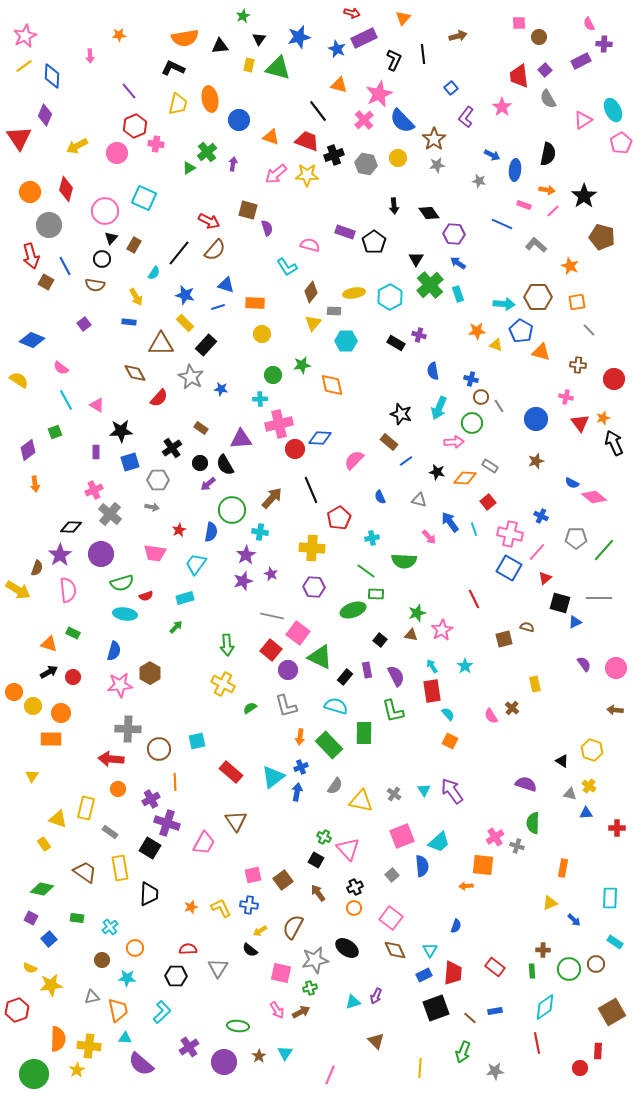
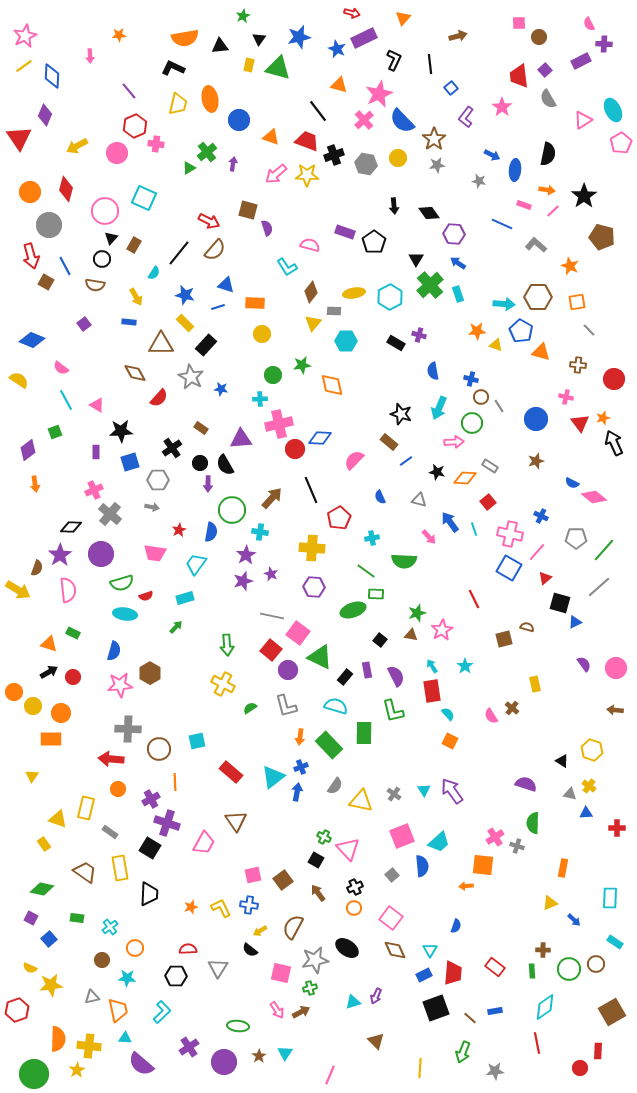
black line at (423, 54): moved 7 px right, 10 px down
purple arrow at (208, 484): rotated 49 degrees counterclockwise
gray line at (599, 598): moved 11 px up; rotated 40 degrees counterclockwise
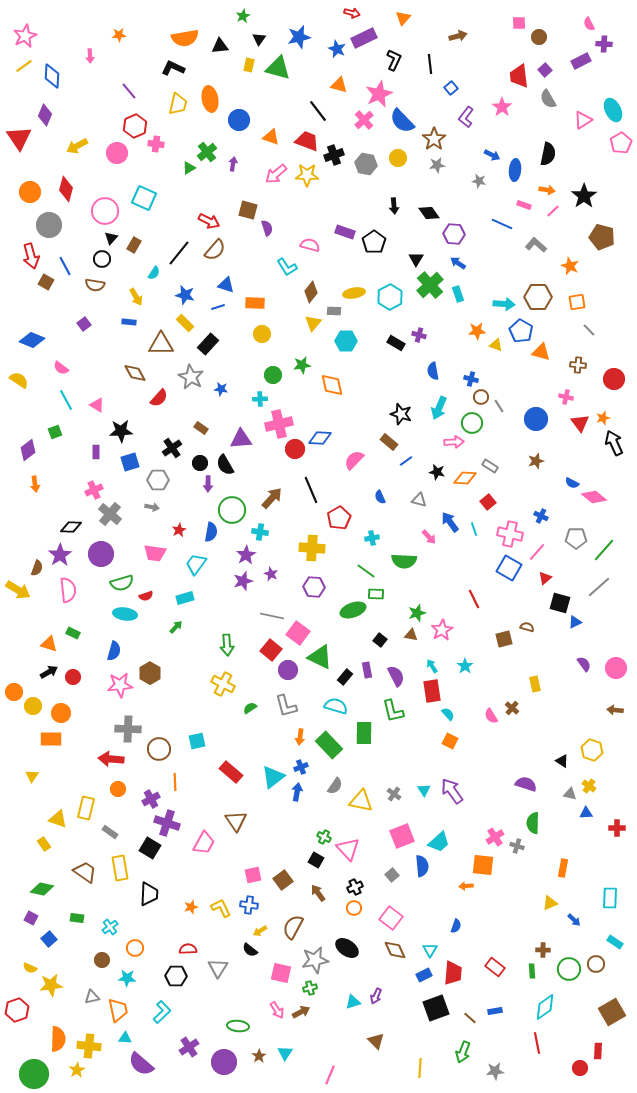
black rectangle at (206, 345): moved 2 px right, 1 px up
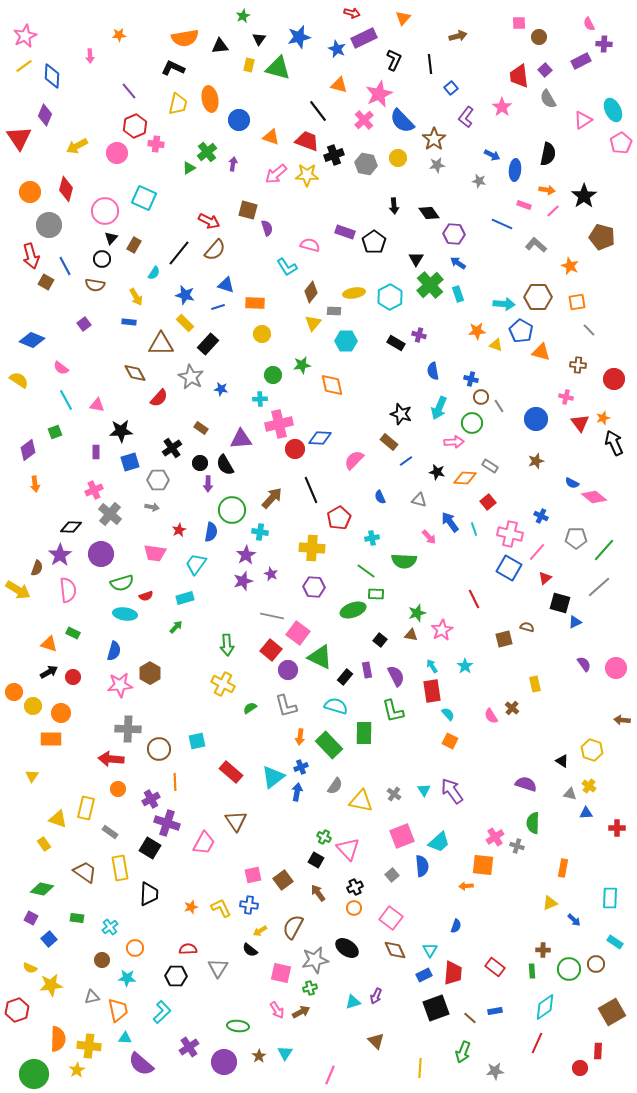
pink triangle at (97, 405): rotated 21 degrees counterclockwise
brown arrow at (615, 710): moved 7 px right, 10 px down
red line at (537, 1043): rotated 35 degrees clockwise
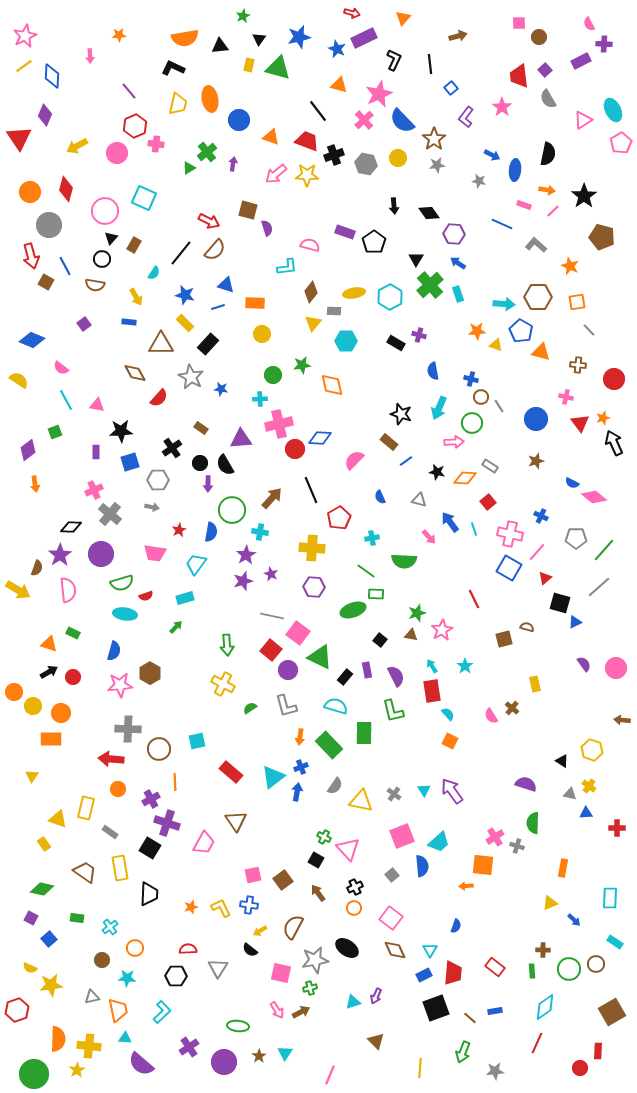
black line at (179, 253): moved 2 px right
cyan L-shape at (287, 267): rotated 65 degrees counterclockwise
